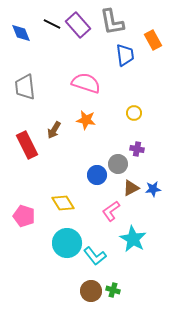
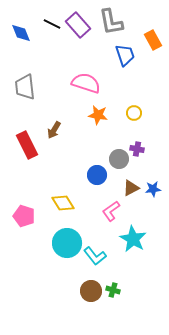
gray L-shape: moved 1 px left
blue trapezoid: rotated 10 degrees counterclockwise
orange star: moved 12 px right, 5 px up
gray circle: moved 1 px right, 5 px up
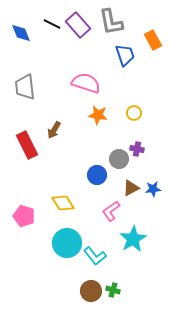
cyan star: rotated 12 degrees clockwise
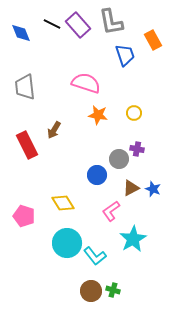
blue star: rotated 28 degrees clockwise
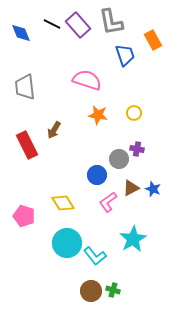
pink semicircle: moved 1 px right, 3 px up
pink L-shape: moved 3 px left, 9 px up
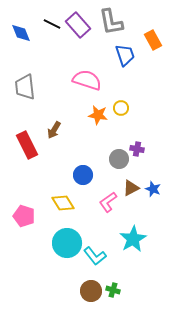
yellow circle: moved 13 px left, 5 px up
blue circle: moved 14 px left
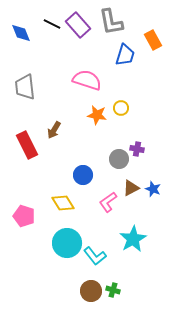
blue trapezoid: rotated 35 degrees clockwise
orange star: moved 1 px left
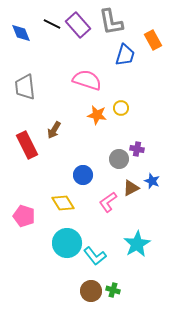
blue star: moved 1 px left, 8 px up
cyan star: moved 4 px right, 5 px down
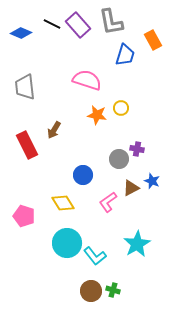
blue diamond: rotated 45 degrees counterclockwise
